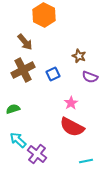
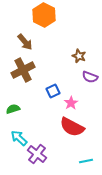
blue square: moved 17 px down
cyan arrow: moved 1 px right, 2 px up
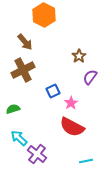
brown star: rotated 16 degrees clockwise
purple semicircle: rotated 105 degrees clockwise
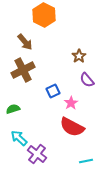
purple semicircle: moved 3 px left, 3 px down; rotated 77 degrees counterclockwise
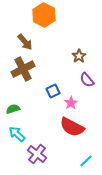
brown cross: moved 1 px up
cyan arrow: moved 2 px left, 4 px up
cyan line: rotated 32 degrees counterclockwise
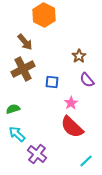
blue square: moved 1 px left, 9 px up; rotated 32 degrees clockwise
red semicircle: rotated 15 degrees clockwise
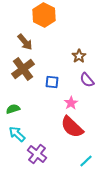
brown cross: rotated 10 degrees counterclockwise
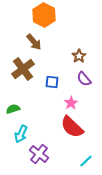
brown arrow: moved 9 px right
purple semicircle: moved 3 px left, 1 px up
cyan arrow: moved 4 px right; rotated 108 degrees counterclockwise
purple cross: moved 2 px right
